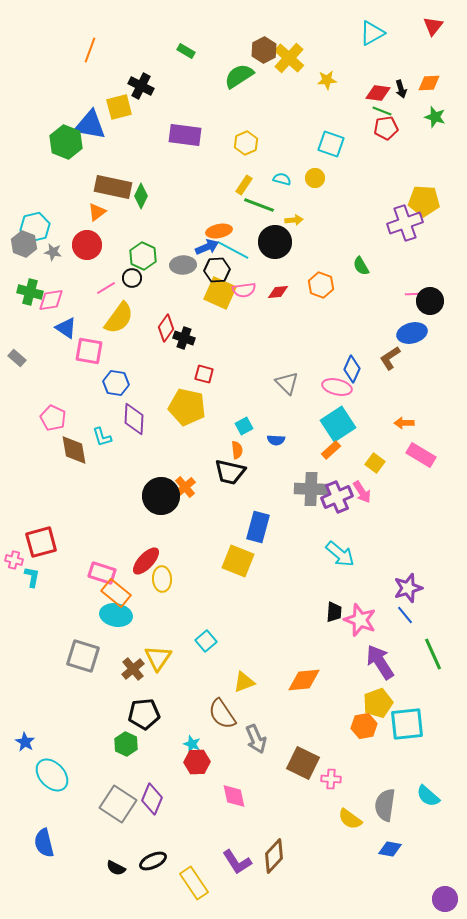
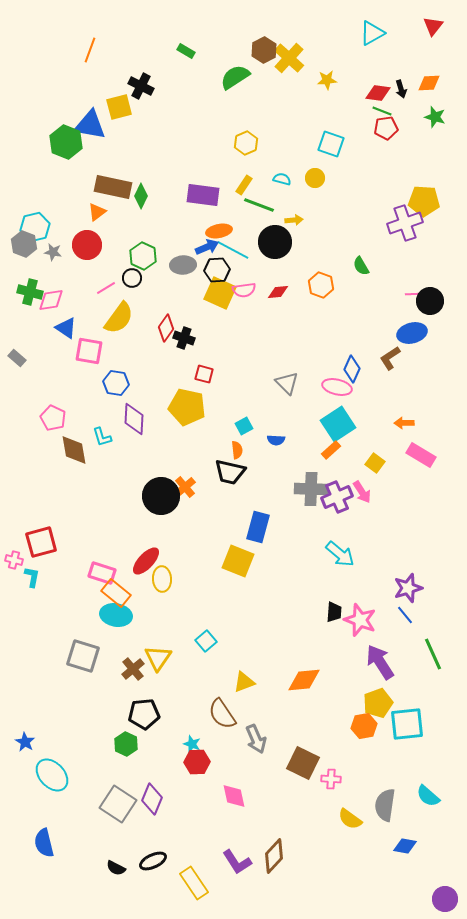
green semicircle at (239, 76): moved 4 px left, 1 px down
purple rectangle at (185, 135): moved 18 px right, 60 px down
blue diamond at (390, 849): moved 15 px right, 3 px up
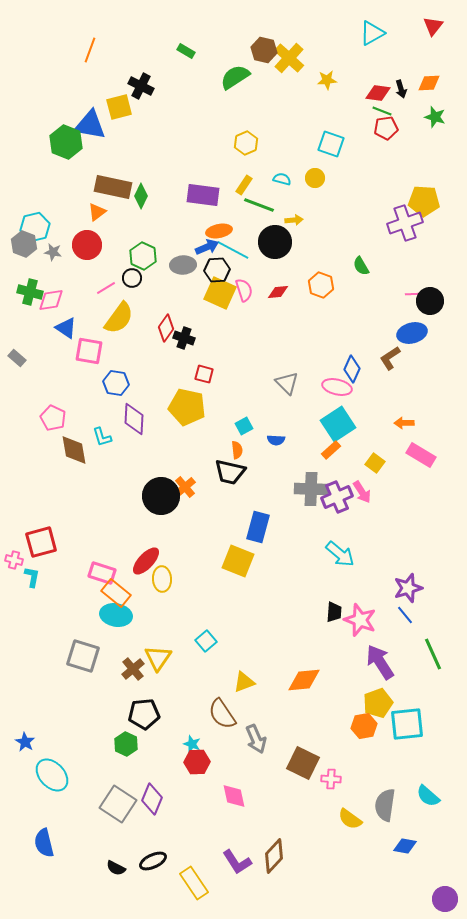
brown hexagon at (264, 50): rotated 20 degrees counterclockwise
pink semicircle at (244, 290): rotated 100 degrees counterclockwise
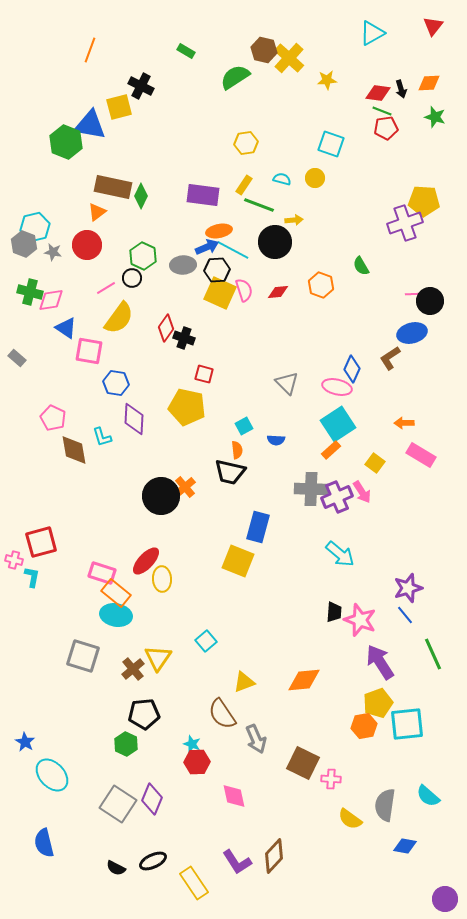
yellow hexagon at (246, 143): rotated 15 degrees clockwise
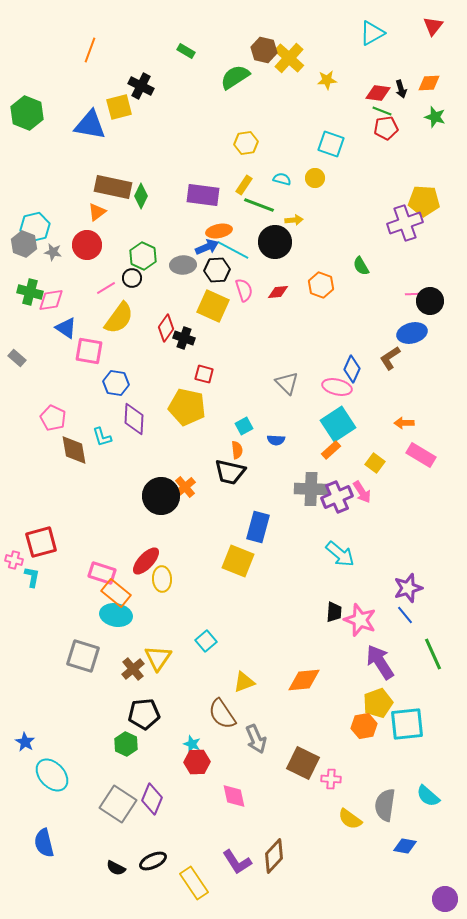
green hexagon at (66, 142): moved 39 px left, 29 px up
yellow square at (220, 293): moved 7 px left, 13 px down
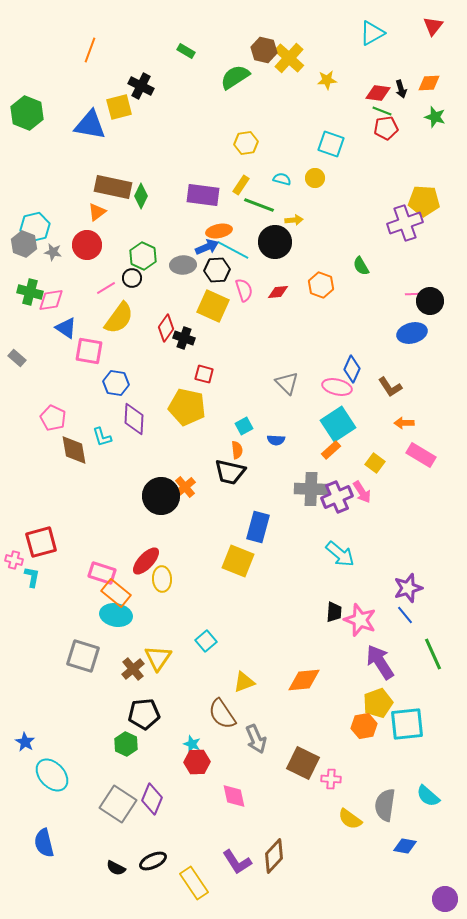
yellow rectangle at (244, 185): moved 3 px left
brown L-shape at (390, 358): moved 29 px down; rotated 90 degrees counterclockwise
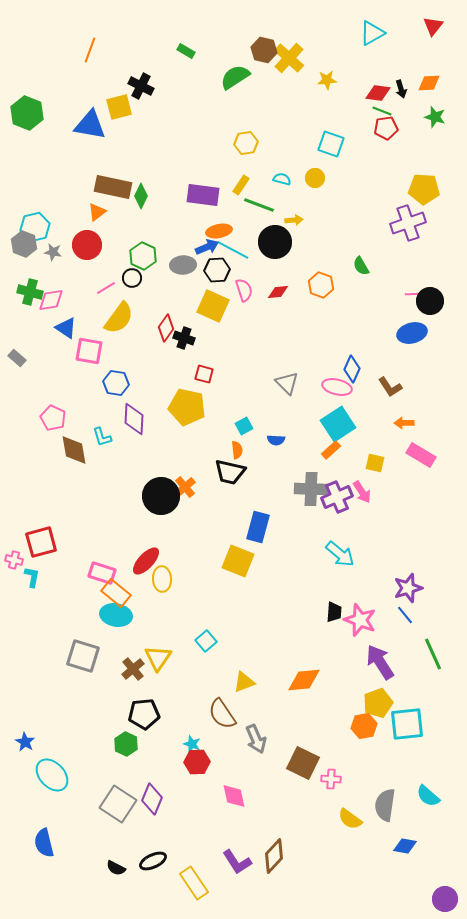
yellow pentagon at (424, 201): moved 12 px up
purple cross at (405, 223): moved 3 px right
yellow square at (375, 463): rotated 24 degrees counterclockwise
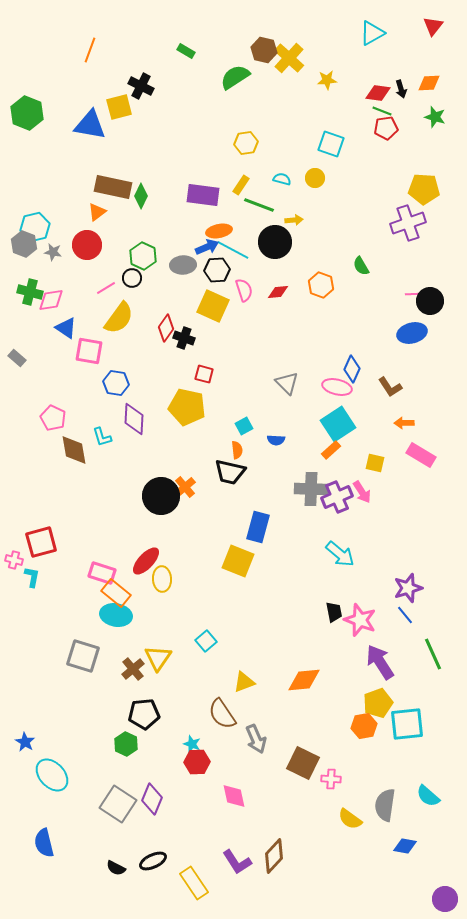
black trapezoid at (334, 612): rotated 15 degrees counterclockwise
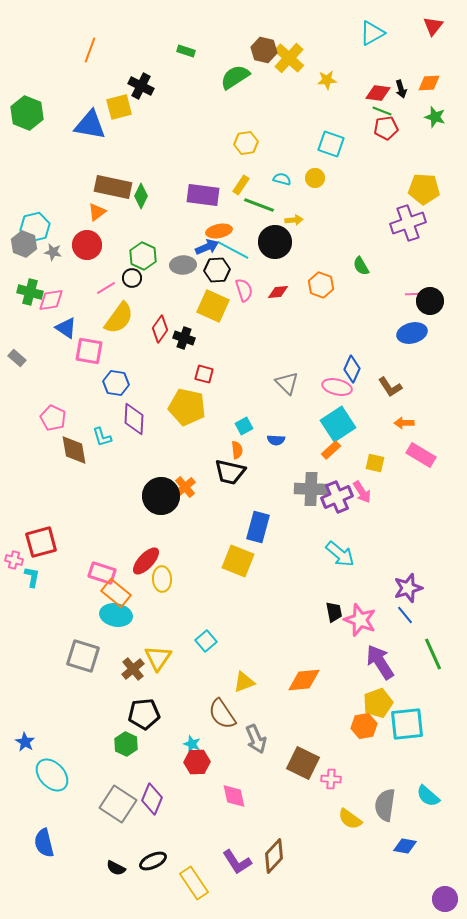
green rectangle at (186, 51): rotated 12 degrees counterclockwise
red diamond at (166, 328): moved 6 px left, 1 px down
